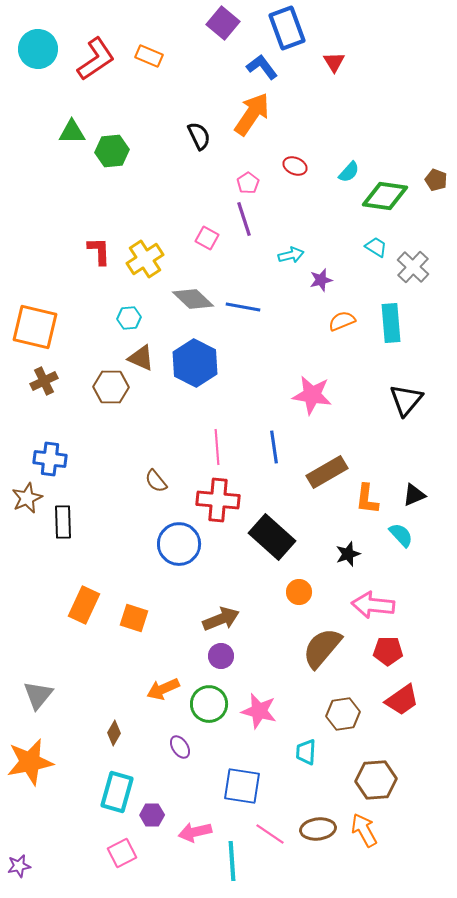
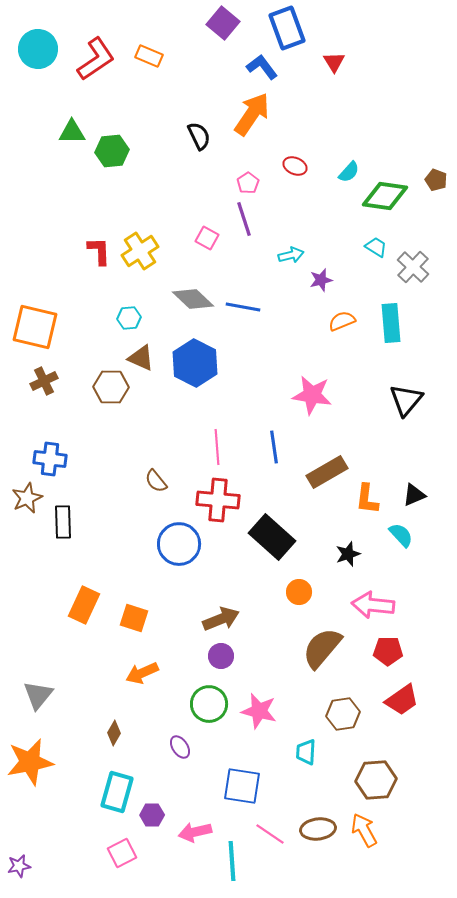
yellow cross at (145, 259): moved 5 px left, 8 px up
orange arrow at (163, 689): moved 21 px left, 16 px up
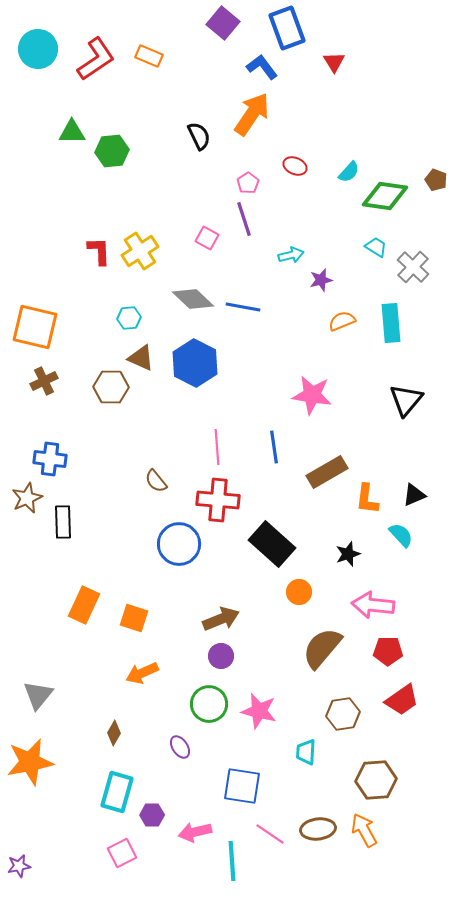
black rectangle at (272, 537): moved 7 px down
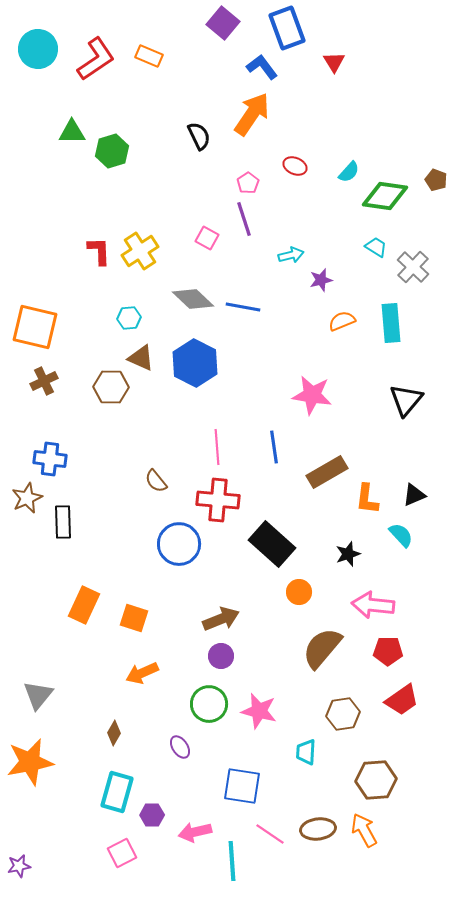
green hexagon at (112, 151): rotated 12 degrees counterclockwise
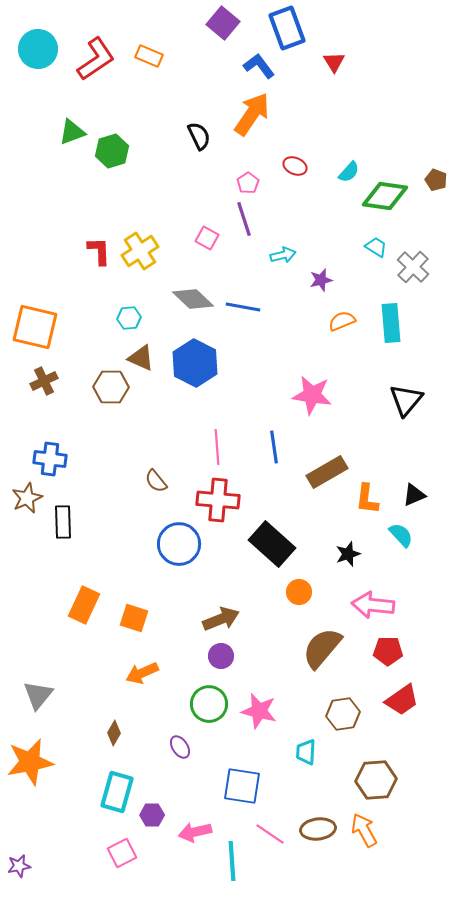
blue L-shape at (262, 67): moved 3 px left, 1 px up
green triangle at (72, 132): rotated 20 degrees counterclockwise
cyan arrow at (291, 255): moved 8 px left
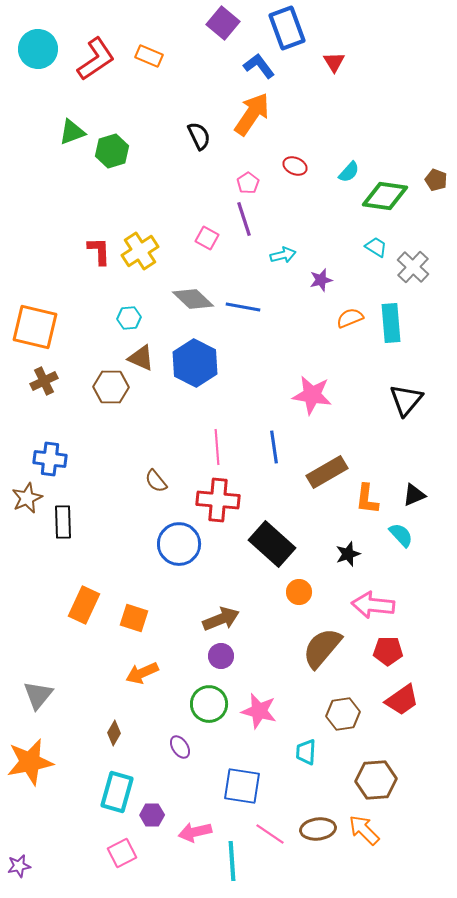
orange semicircle at (342, 321): moved 8 px right, 3 px up
orange arrow at (364, 830): rotated 16 degrees counterclockwise
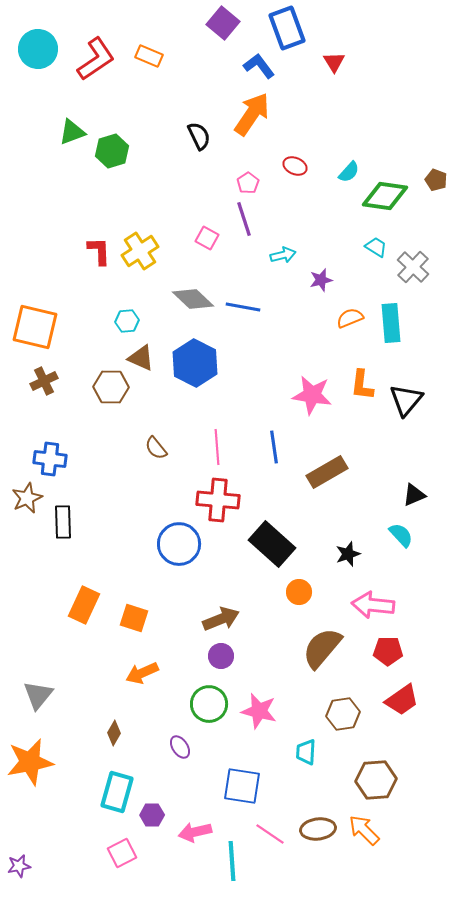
cyan hexagon at (129, 318): moved 2 px left, 3 px down
brown semicircle at (156, 481): moved 33 px up
orange L-shape at (367, 499): moved 5 px left, 114 px up
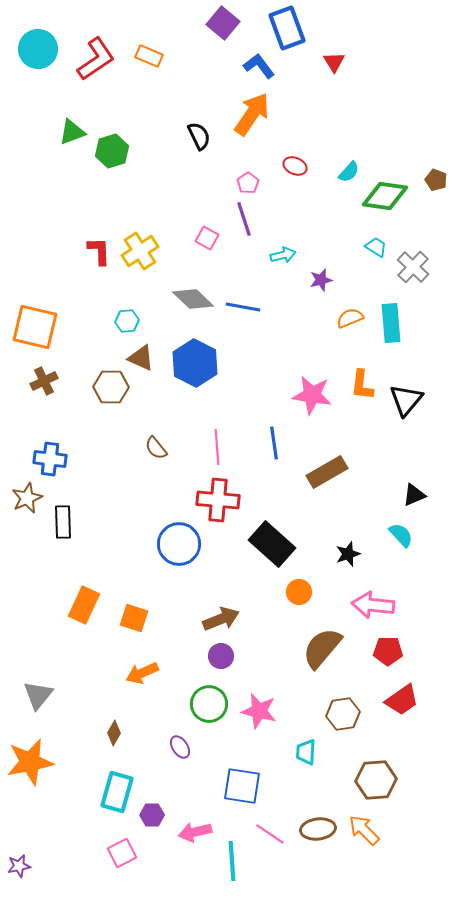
blue line at (274, 447): moved 4 px up
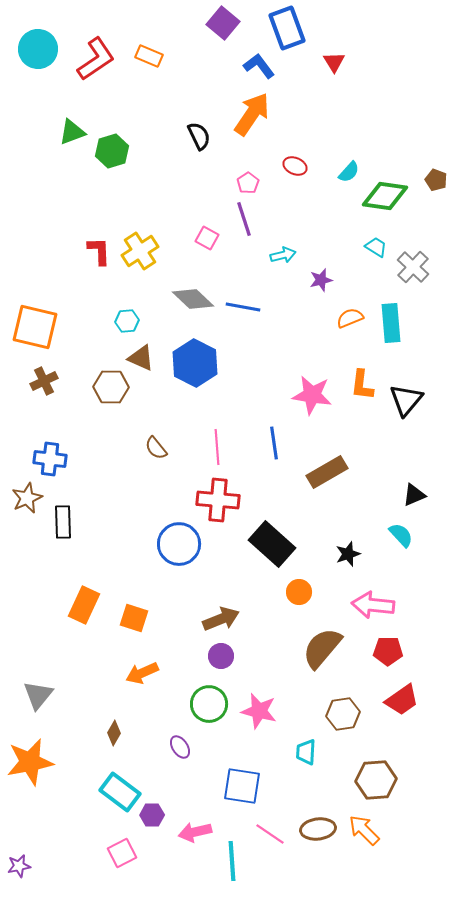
cyan rectangle at (117, 792): moved 3 px right; rotated 69 degrees counterclockwise
